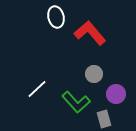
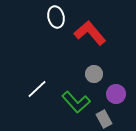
gray rectangle: rotated 12 degrees counterclockwise
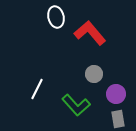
white line: rotated 20 degrees counterclockwise
green L-shape: moved 3 px down
gray rectangle: moved 14 px right; rotated 18 degrees clockwise
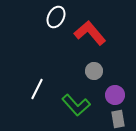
white ellipse: rotated 40 degrees clockwise
gray circle: moved 3 px up
purple circle: moved 1 px left, 1 px down
